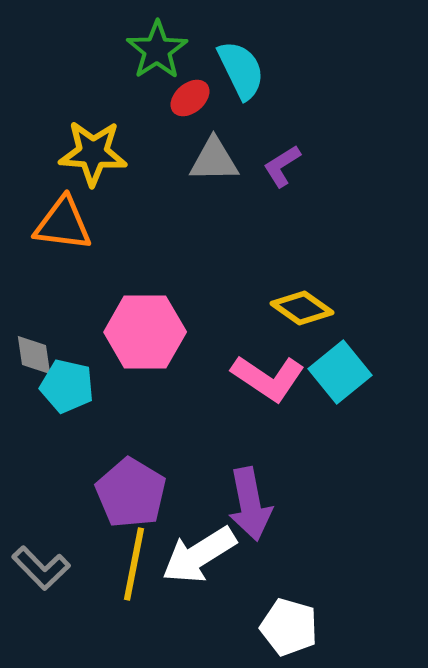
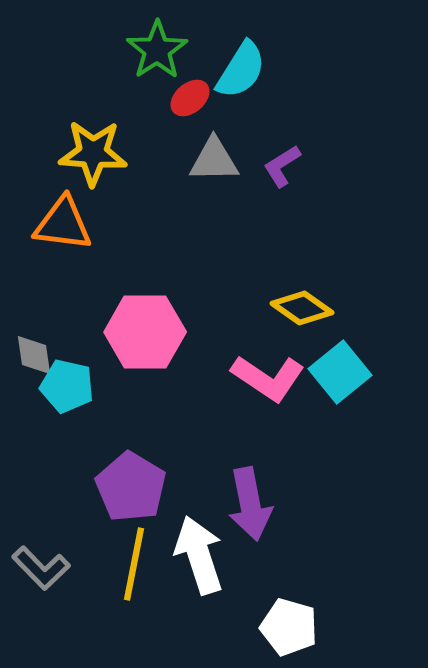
cyan semicircle: rotated 58 degrees clockwise
purple pentagon: moved 6 px up
white arrow: rotated 104 degrees clockwise
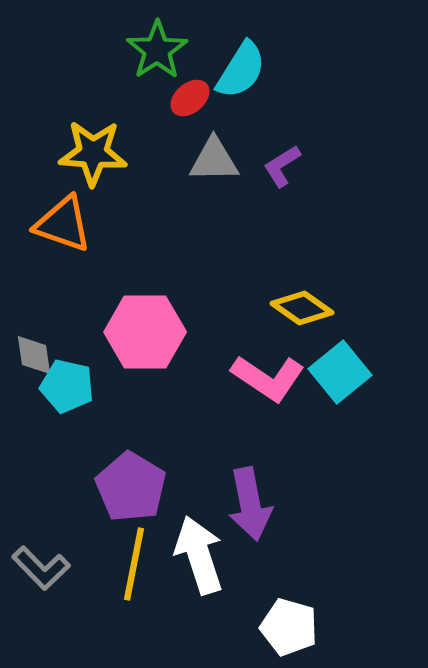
orange triangle: rotated 12 degrees clockwise
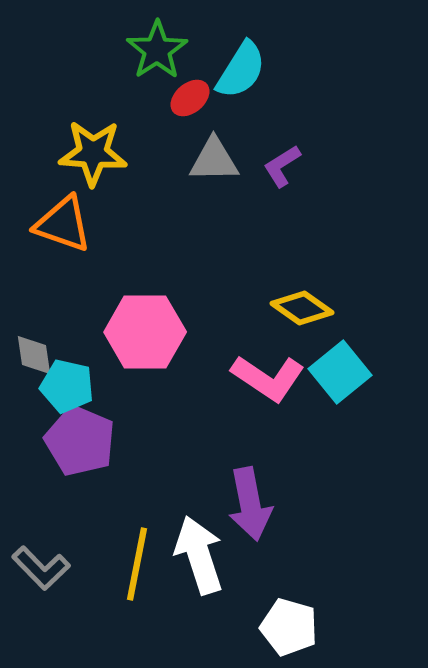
purple pentagon: moved 51 px left, 46 px up; rotated 8 degrees counterclockwise
yellow line: moved 3 px right
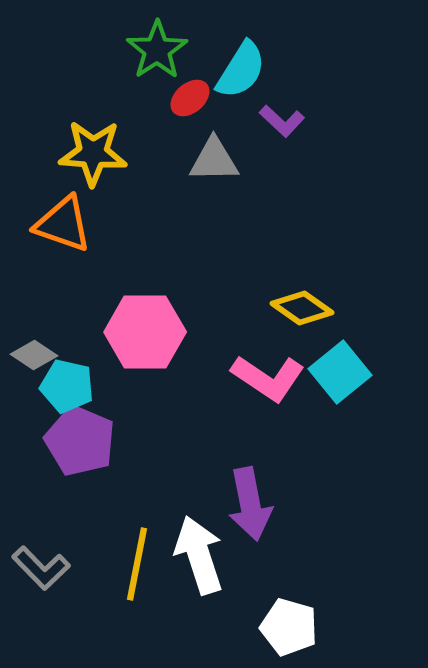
purple L-shape: moved 45 px up; rotated 105 degrees counterclockwise
gray diamond: rotated 48 degrees counterclockwise
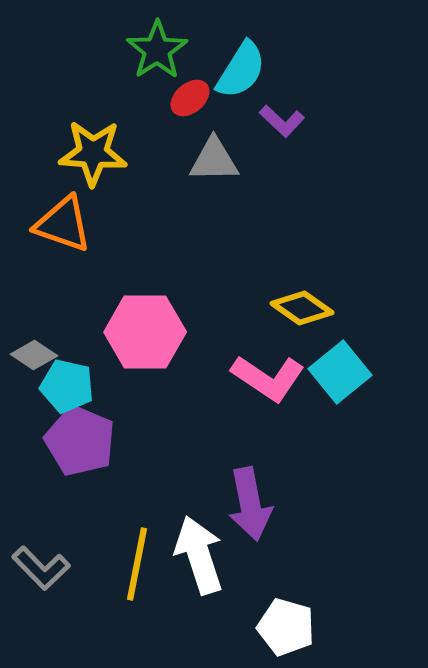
white pentagon: moved 3 px left
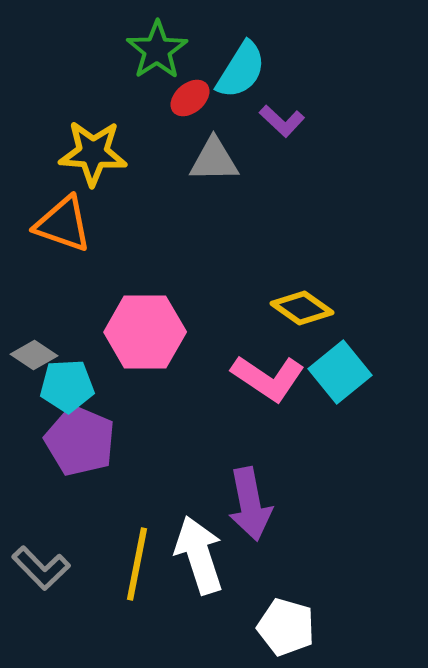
cyan pentagon: rotated 16 degrees counterclockwise
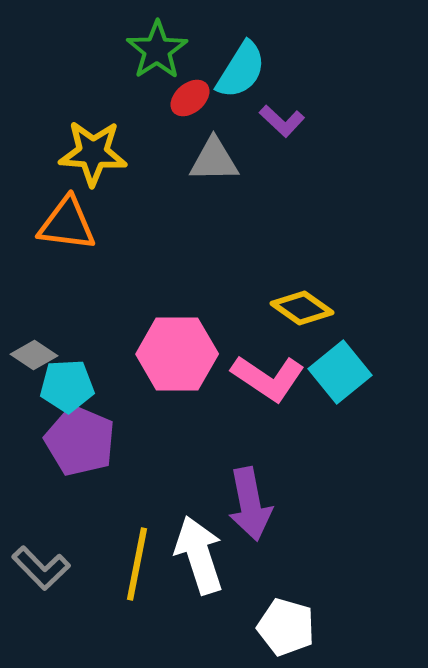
orange triangle: moved 4 px right; rotated 12 degrees counterclockwise
pink hexagon: moved 32 px right, 22 px down
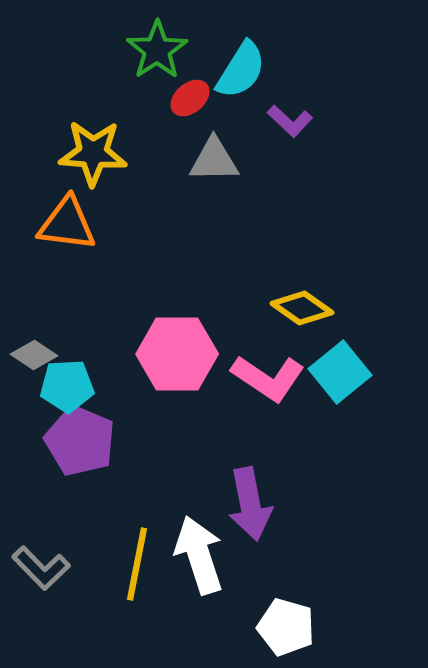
purple L-shape: moved 8 px right
